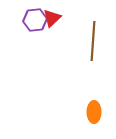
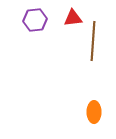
red triangle: moved 21 px right; rotated 36 degrees clockwise
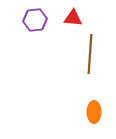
red triangle: rotated 12 degrees clockwise
brown line: moved 3 px left, 13 px down
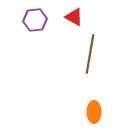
red triangle: moved 1 px right, 1 px up; rotated 24 degrees clockwise
brown line: rotated 6 degrees clockwise
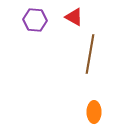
purple hexagon: rotated 10 degrees clockwise
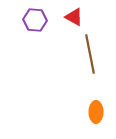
brown line: rotated 21 degrees counterclockwise
orange ellipse: moved 2 px right
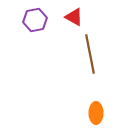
purple hexagon: rotated 15 degrees counterclockwise
orange ellipse: moved 1 px down
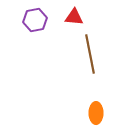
red triangle: rotated 24 degrees counterclockwise
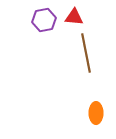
purple hexagon: moved 9 px right
brown line: moved 4 px left, 1 px up
